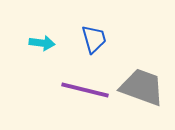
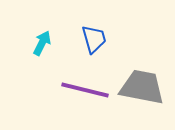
cyan arrow: rotated 70 degrees counterclockwise
gray trapezoid: rotated 9 degrees counterclockwise
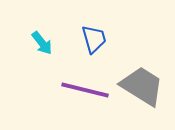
cyan arrow: rotated 115 degrees clockwise
gray trapezoid: moved 1 px up; rotated 21 degrees clockwise
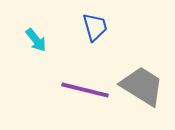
blue trapezoid: moved 1 px right, 12 px up
cyan arrow: moved 6 px left, 3 px up
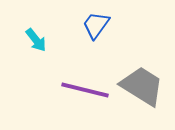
blue trapezoid: moved 1 px right, 2 px up; rotated 128 degrees counterclockwise
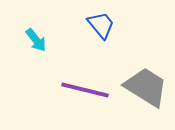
blue trapezoid: moved 5 px right; rotated 104 degrees clockwise
gray trapezoid: moved 4 px right, 1 px down
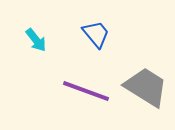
blue trapezoid: moved 5 px left, 9 px down
purple line: moved 1 px right, 1 px down; rotated 6 degrees clockwise
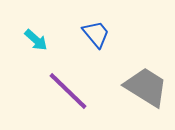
cyan arrow: rotated 10 degrees counterclockwise
purple line: moved 18 px left; rotated 24 degrees clockwise
